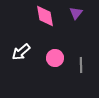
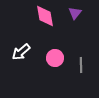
purple triangle: moved 1 px left
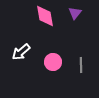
pink circle: moved 2 px left, 4 px down
